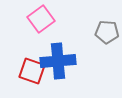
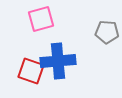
pink square: rotated 20 degrees clockwise
red square: moved 1 px left
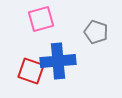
gray pentagon: moved 11 px left; rotated 15 degrees clockwise
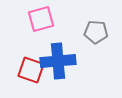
gray pentagon: rotated 15 degrees counterclockwise
red square: moved 1 px up
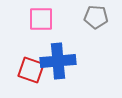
pink square: rotated 16 degrees clockwise
gray pentagon: moved 15 px up
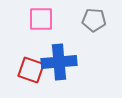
gray pentagon: moved 2 px left, 3 px down
blue cross: moved 1 px right, 1 px down
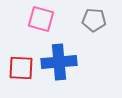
pink square: rotated 16 degrees clockwise
red square: moved 10 px left, 2 px up; rotated 16 degrees counterclockwise
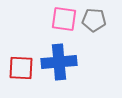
pink square: moved 23 px right; rotated 8 degrees counterclockwise
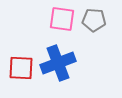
pink square: moved 2 px left
blue cross: moved 1 px left, 1 px down; rotated 16 degrees counterclockwise
